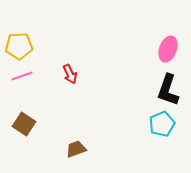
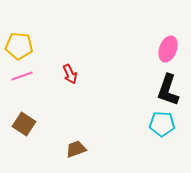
yellow pentagon: rotated 8 degrees clockwise
cyan pentagon: rotated 25 degrees clockwise
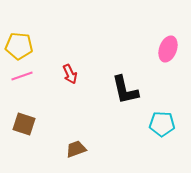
black L-shape: moved 43 px left; rotated 32 degrees counterclockwise
brown square: rotated 15 degrees counterclockwise
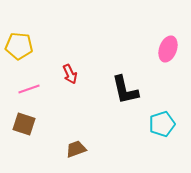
pink line: moved 7 px right, 13 px down
cyan pentagon: rotated 20 degrees counterclockwise
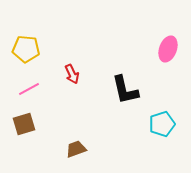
yellow pentagon: moved 7 px right, 3 px down
red arrow: moved 2 px right
pink line: rotated 10 degrees counterclockwise
brown square: rotated 35 degrees counterclockwise
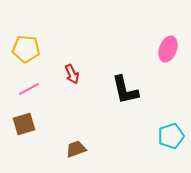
cyan pentagon: moved 9 px right, 12 px down
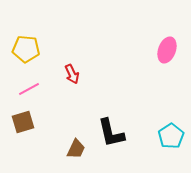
pink ellipse: moved 1 px left, 1 px down
black L-shape: moved 14 px left, 43 px down
brown square: moved 1 px left, 2 px up
cyan pentagon: rotated 15 degrees counterclockwise
brown trapezoid: rotated 135 degrees clockwise
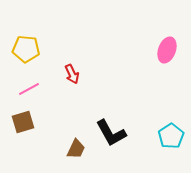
black L-shape: rotated 16 degrees counterclockwise
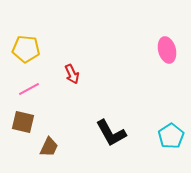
pink ellipse: rotated 35 degrees counterclockwise
brown square: rotated 30 degrees clockwise
brown trapezoid: moved 27 px left, 2 px up
